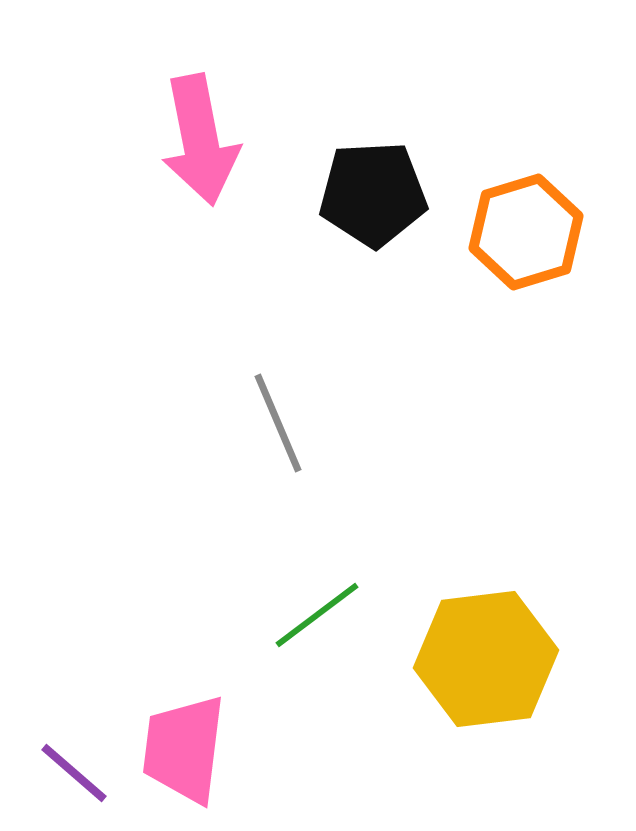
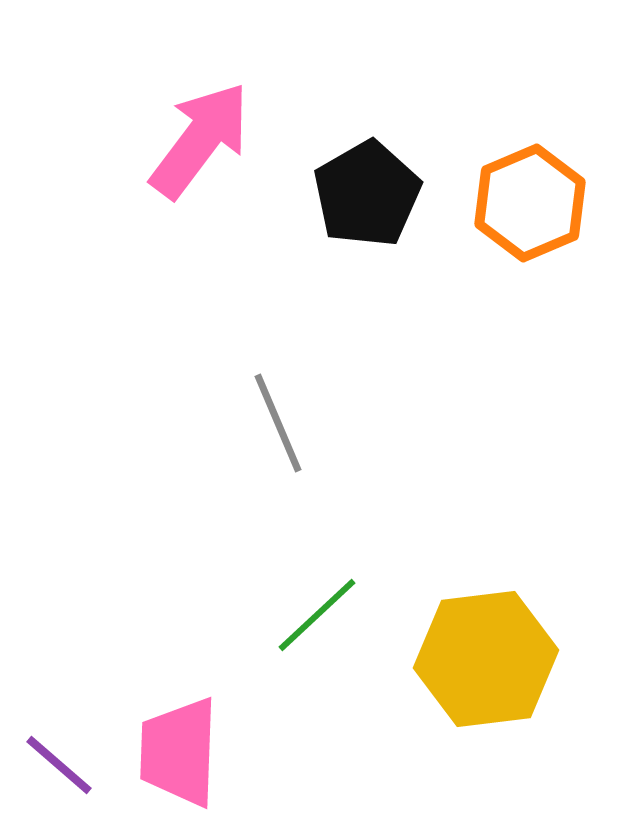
pink arrow: rotated 132 degrees counterclockwise
black pentagon: moved 6 px left; rotated 27 degrees counterclockwise
orange hexagon: moved 4 px right, 29 px up; rotated 6 degrees counterclockwise
green line: rotated 6 degrees counterclockwise
pink trapezoid: moved 5 px left, 3 px down; rotated 5 degrees counterclockwise
purple line: moved 15 px left, 8 px up
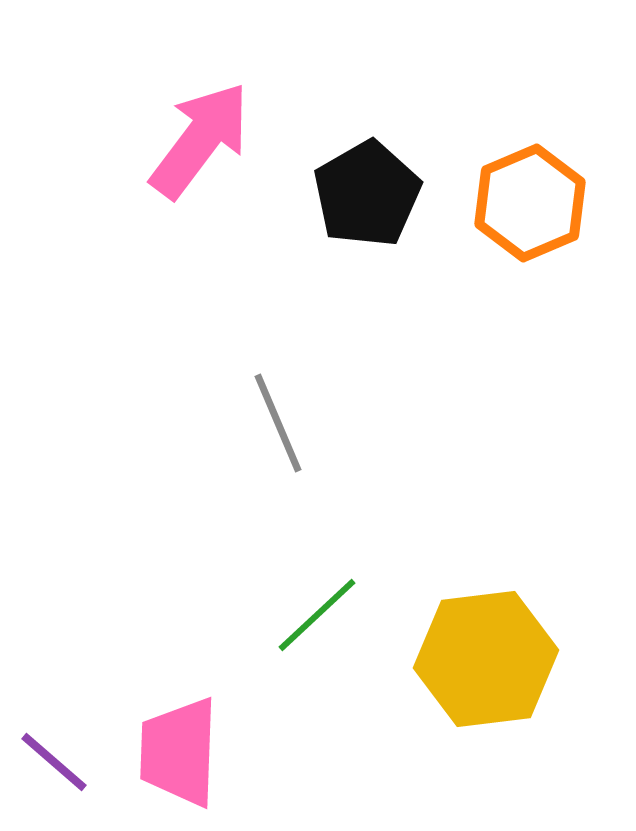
purple line: moved 5 px left, 3 px up
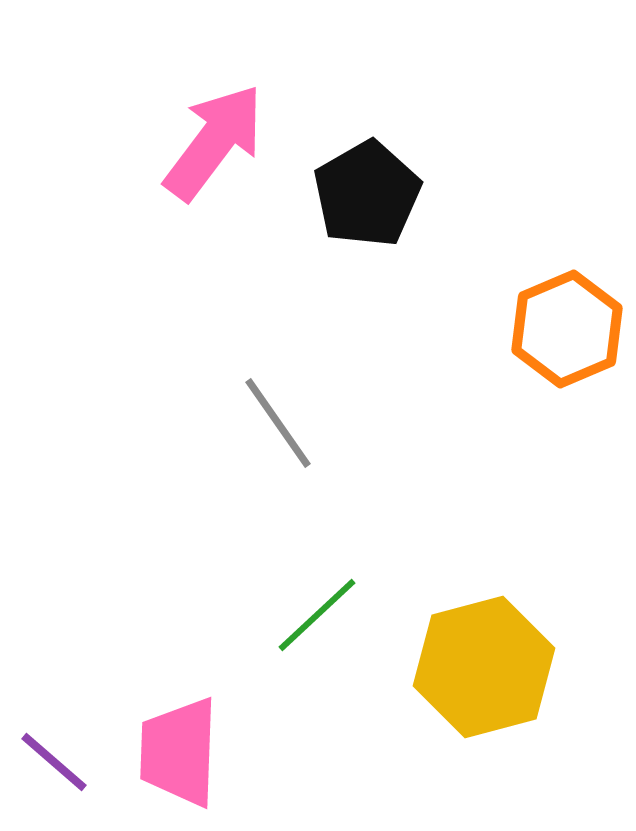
pink arrow: moved 14 px right, 2 px down
orange hexagon: moved 37 px right, 126 px down
gray line: rotated 12 degrees counterclockwise
yellow hexagon: moved 2 px left, 8 px down; rotated 8 degrees counterclockwise
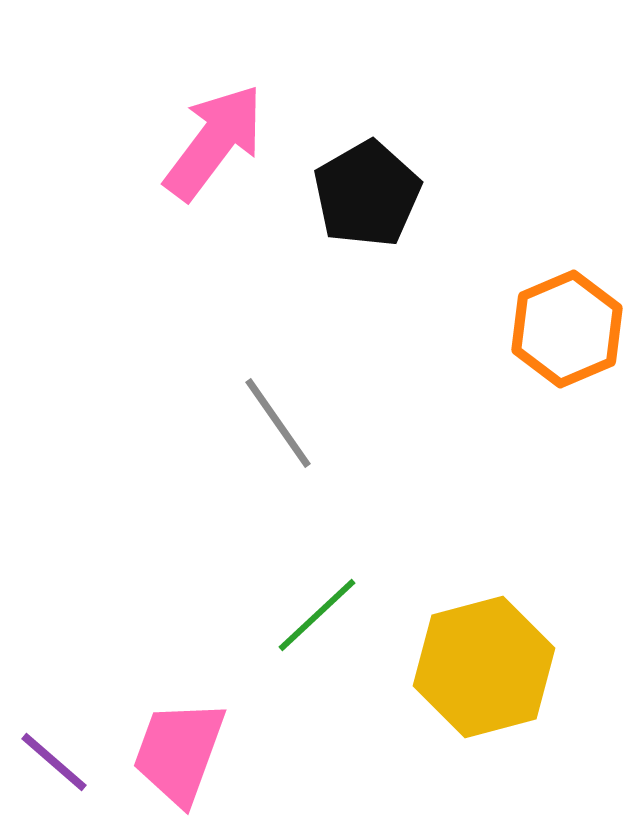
pink trapezoid: rotated 18 degrees clockwise
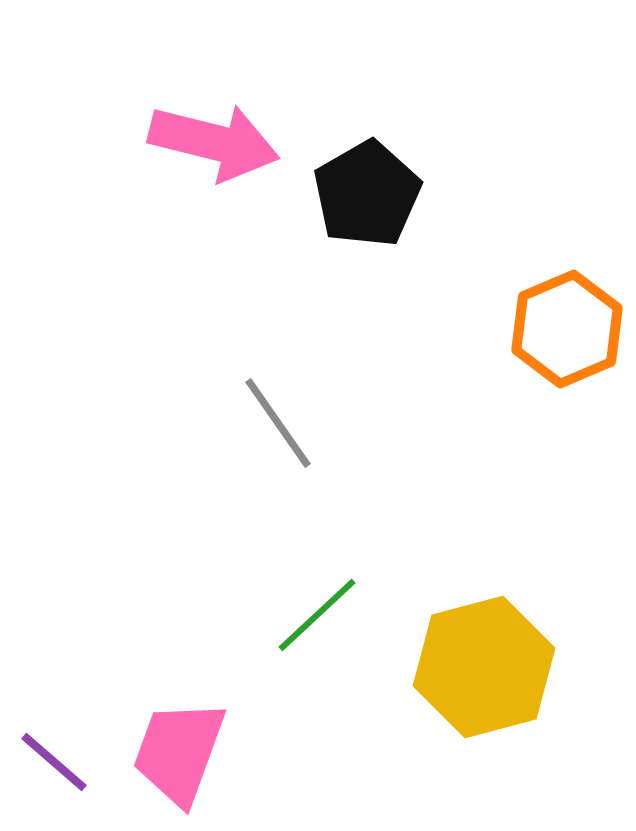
pink arrow: rotated 67 degrees clockwise
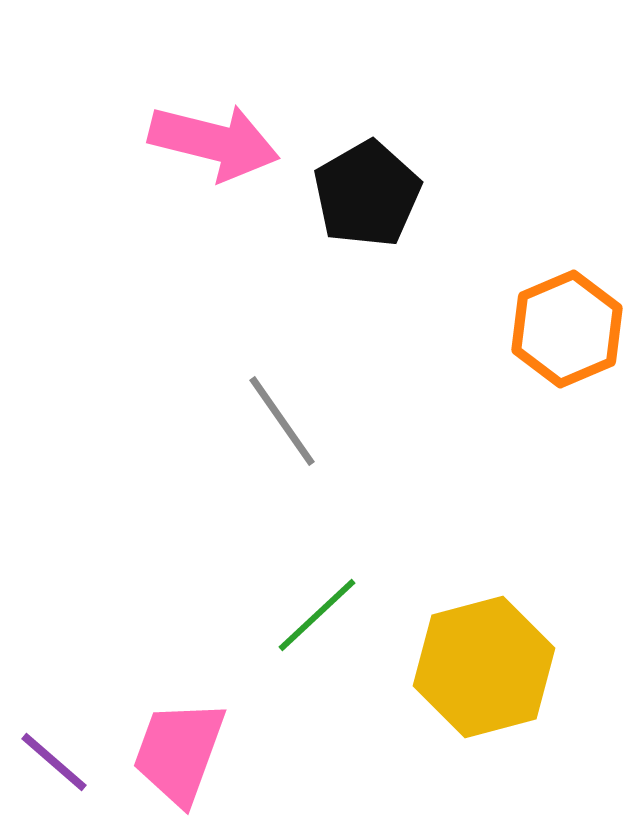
gray line: moved 4 px right, 2 px up
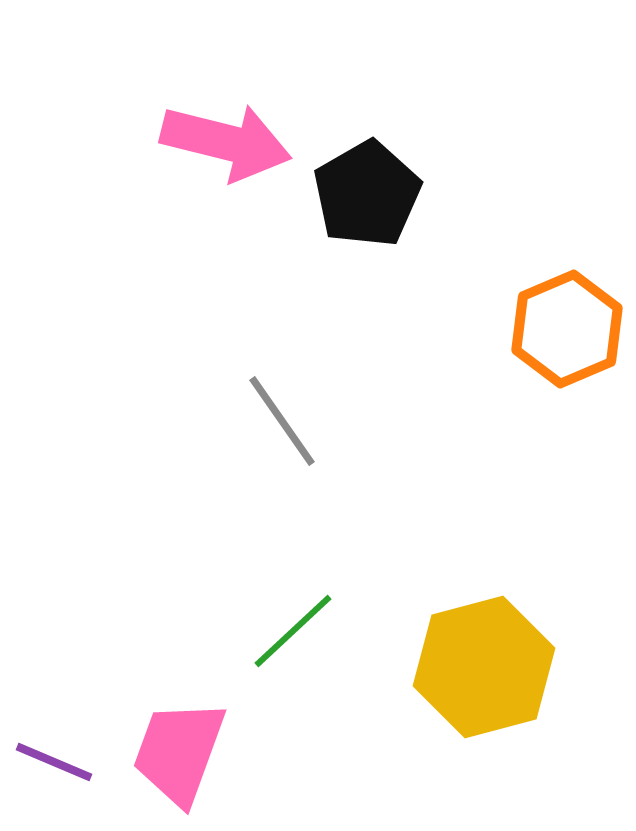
pink arrow: moved 12 px right
green line: moved 24 px left, 16 px down
purple line: rotated 18 degrees counterclockwise
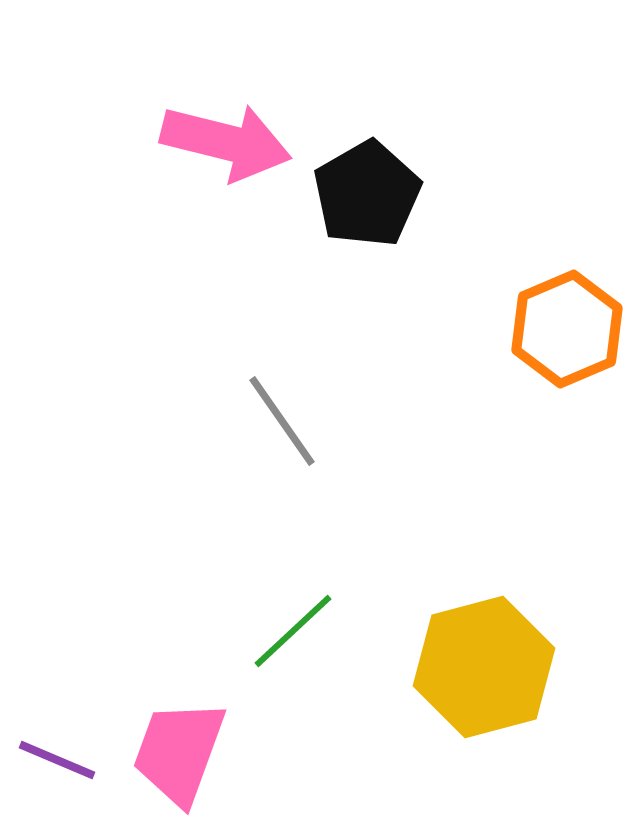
purple line: moved 3 px right, 2 px up
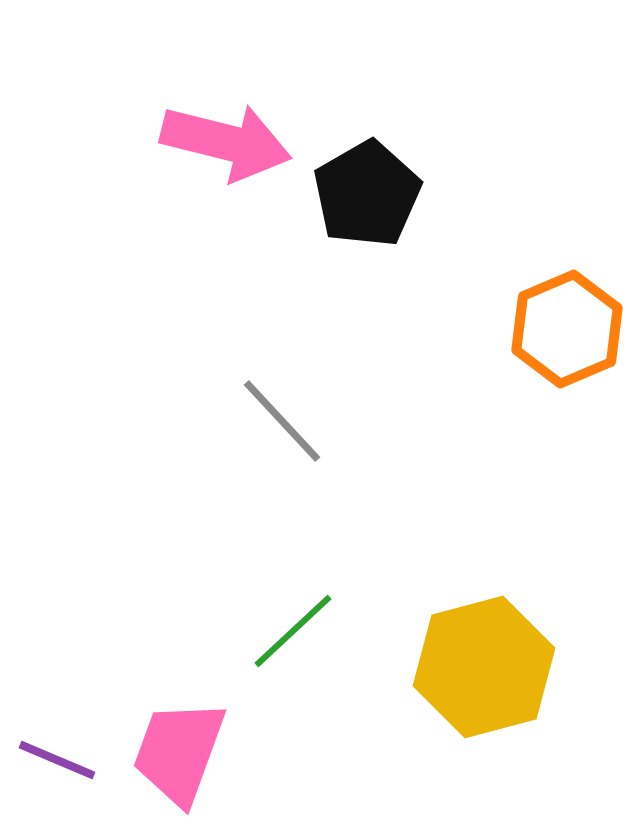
gray line: rotated 8 degrees counterclockwise
